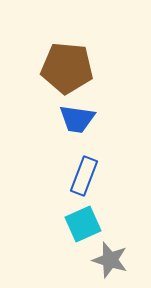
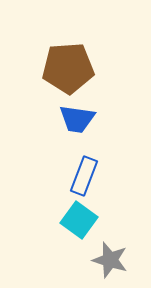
brown pentagon: moved 1 px right; rotated 9 degrees counterclockwise
cyan square: moved 4 px left, 4 px up; rotated 30 degrees counterclockwise
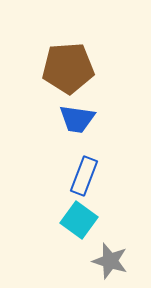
gray star: moved 1 px down
